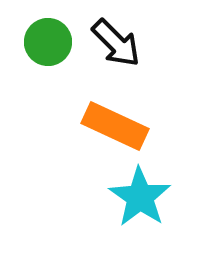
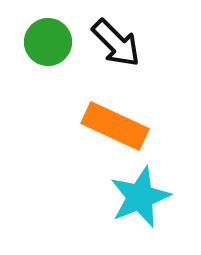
cyan star: rotated 16 degrees clockwise
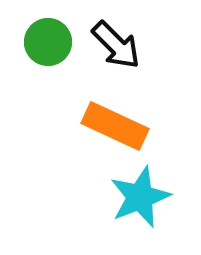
black arrow: moved 2 px down
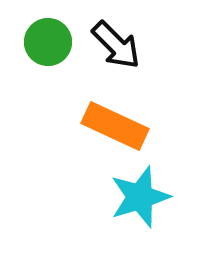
cyan star: rotated 4 degrees clockwise
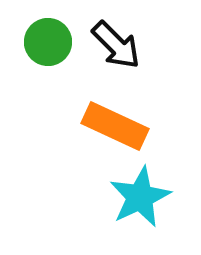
cyan star: rotated 8 degrees counterclockwise
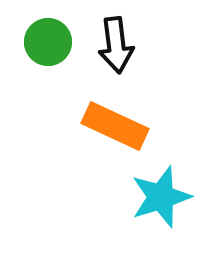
black arrow: rotated 38 degrees clockwise
cyan star: moved 21 px right; rotated 8 degrees clockwise
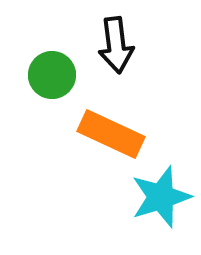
green circle: moved 4 px right, 33 px down
orange rectangle: moved 4 px left, 8 px down
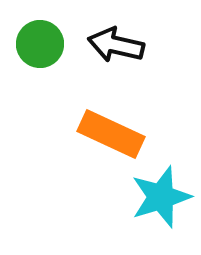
black arrow: rotated 110 degrees clockwise
green circle: moved 12 px left, 31 px up
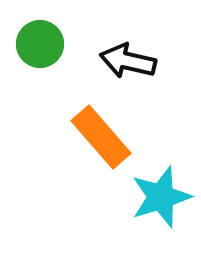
black arrow: moved 12 px right, 16 px down
orange rectangle: moved 10 px left, 3 px down; rotated 24 degrees clockwise
